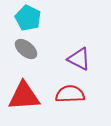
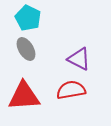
gray ellipse: rotated 20 degrees clockwise
red semicircle: moved 1 px right, 4 px up; rotated 8 degrees counterclockwise
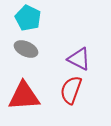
gray ellipse: rotated 35 degrees counterclockwise
red semicircle: rotated 60 degrees counterclockwise
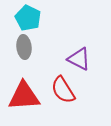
gray ellipse: moved 2 px left, 2 px up; rotated 60 degrees clockwise
red semicircle: moved 8 px left; rotated 52 degrees counterclockwise
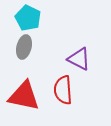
gray ellipse: rotated 20 degrees clockwise
red semicircle: rotated 28 degrees clockwise
red triangle: rotated 16 degrees clockwise
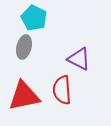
cyan pentagon: moved 6 px right
red semicircle: moved 1 px left
red triangle: rotated 24 degrees counterclockwise
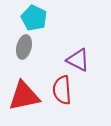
purple triangle: moved 1 px left, 1 px down
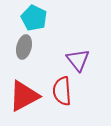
purple triangle: rotated 25 degrees clockwise
red semicircle: moved 1 px down
red triangle: rotated 16 degrees counterclockwise
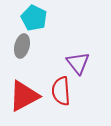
gray ellipse: moved 2 px left, 1 px up
purple triangle: moved 3 px down
red semicircle: moved 1 px left
